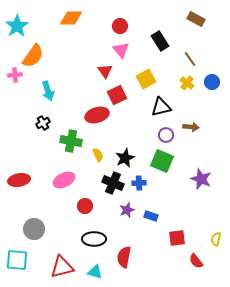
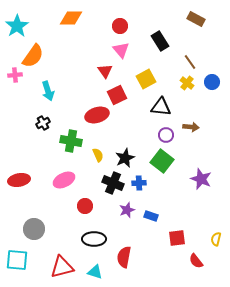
brown line at (190, 59): moved 3 px down
black triangle at (161, 107): rotated 20 degrees clockwise
green square at (162, 161): rotated 15 degrees clockwise
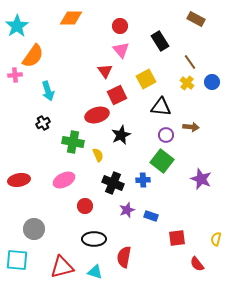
green cross at (71, 141): moved 2 px right, 1 px down
black star at (125, 158): moved 4 px left, 23 px up
blue cross at (139, 183): moved 4 px right, 3 px up
red semicircle at (196, 261): moved 1 px right, 3 px down
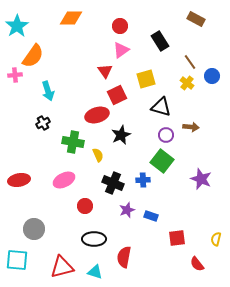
pink triangle at (121, 50): rotated 36 degrees clockwise
yellow square at (146, 79): rotated 12 degrees clockwise
blue circle at (212, 82): moved 6 px up
black triangle at (161, 107): rotated 10 degrees clockwise
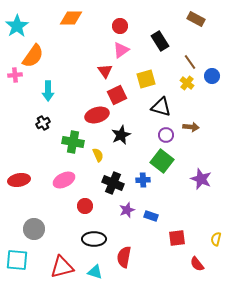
cyan arrow at (48, 91): rotated 18 degrees clockwise
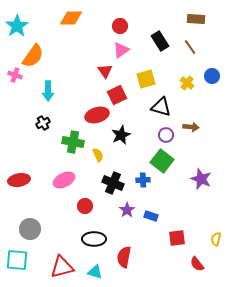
brown rectangle at (196, 19): rotated 24 degrees counterclockwise
brown line at (190, 62): moved 15 px up
pink cross at (15, 75): rotated 24 degrees clockwise
purple star at (127, 210): rotated 14 degrees counterclockwise
gray circle at (34, 229): moved 4 px left
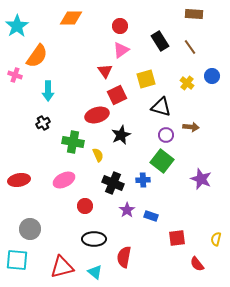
brown rectangle at (196, 19): moved 2 px left, 5 px up
orange semicircle at (33, 56): moved 4 px right
cyan triangle at (95, 272): rotated 21 degrees clockwise
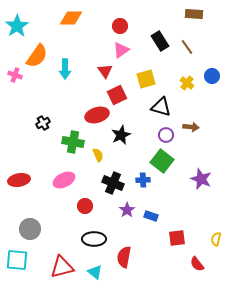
brown line at (190, 47): moved 3 px left
cyan arrow at (48, 91): moved 17 px right, 22 px up
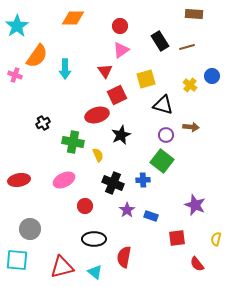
orange diamond at (71, 18): moved 2 px right
brown line at (187, 47): rotated 70 degrees counterclockwise
yellow cross at (187, 83): moved 3 px right, 2 px down
black triangle at (161, 107): moved 2 px right, 2 px up
purple star at (201, 179): moved 6 px left, 26 px down
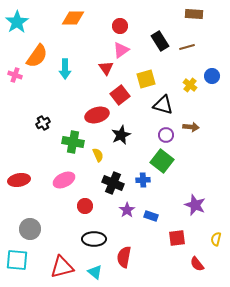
cyan star at (17, 26): moved 4 px up
red triangle at (105, 71): moved 1 px right, 3 px up
red square at (117, 95): moved 3 px right; rotated 12 degrees counterclockwise
